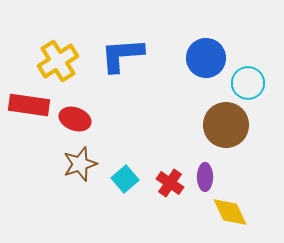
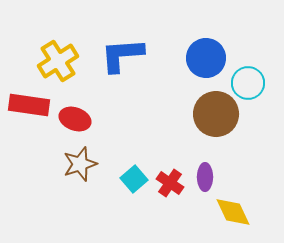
brown circle: moved 10 px left, 11 px up
cyan square: moved 9 px right
yellow diamond: moved 3 px right
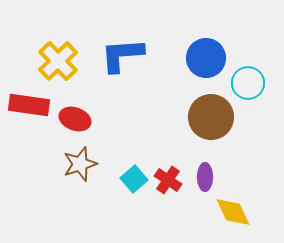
yellow cross: rotated 12 degrees counterclockwise
brown circle: moved 5 px left, 3 px down
red cross: moved 2 px left, 3 px up
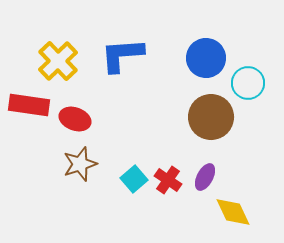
purple ellipse: rotated 28 degrees clockwise
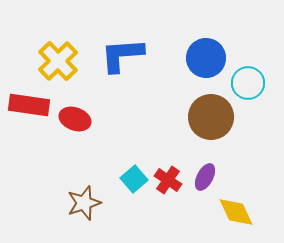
brown star: moved 4 px right, 39 px down
yellow diamond: moved 3 px right
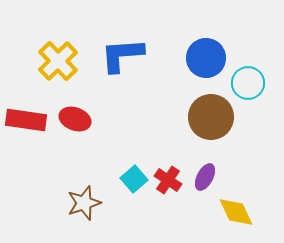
red rectangle: moved 3 px left, 15 px down
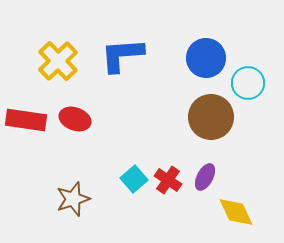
brown star: moved 11 px left, 4 px up
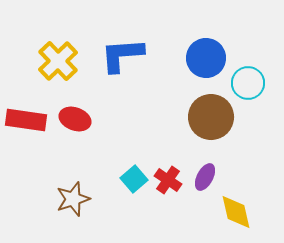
yellow diamond: rotated 12 degrees clockwise
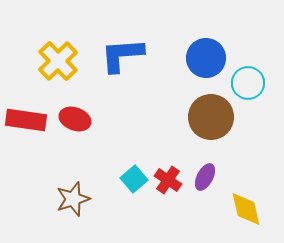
yellow diamond: moved 10 px right, 3 px up
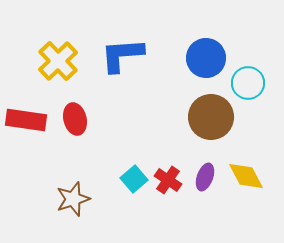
red ellipse: rotated 56 degrees clockwise
purple ellipse: rotated 8 degrees counterclockwise
yellow diamond: moved 33 px up; rotated 15 degrees counterclockwise
